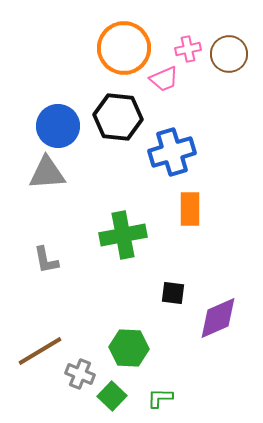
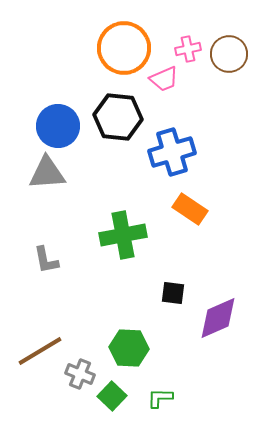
orange rectangle: rotated 56 degrees counterclockwise
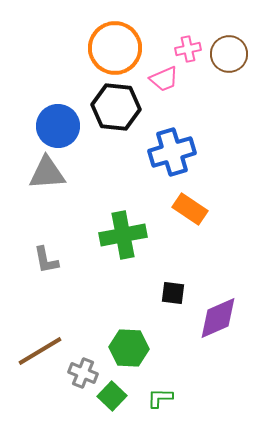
orange circle: moved 9 px left
black hexagon: moved 2 px left, 10 px up
gray cross: moved 3 px right, 1 px up
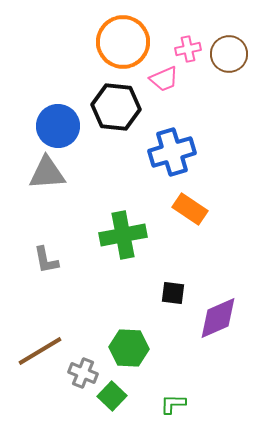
orange circle: moved 8 px right, 6 px up
green L-shape: moved 13 px right, 6 px down
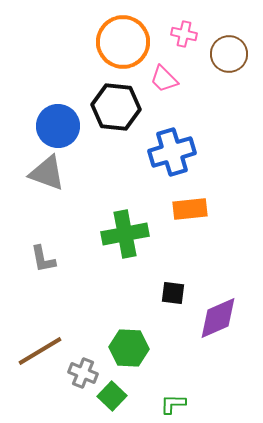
pink cross: moved 4 px left, 15 px up; rotated 25 degrees clockwise
pink trapezoid: rotated 68 degrees clockwise
gray triangle: rotated 24 degrees clockwise
orange rectangle: rotated 40 degrees counterclockwise
green cross: moved 2 px right, 1 px up
gray L-shape: moved 3 px left, 1 px up
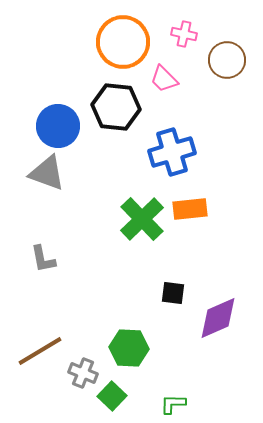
brown circle: moved 2 px left, 6 px down
green cross: moved 17 px right, 15 px up; rotated 33 degrees counterclockwise
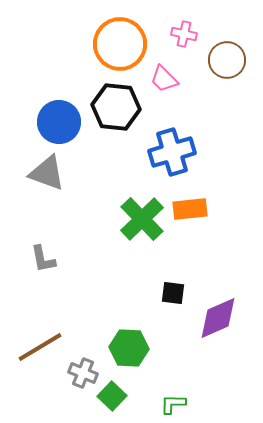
orange circle: moved 3 px left, 2 px down
blue circle: moved 1 px right, 4 px up
brown line: moved 4 px up
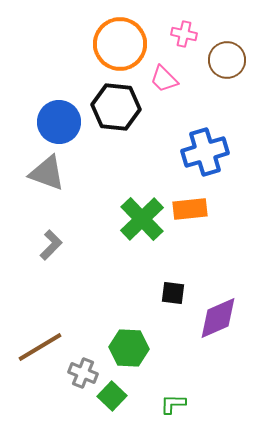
blue cross: moved 33 px right
gray L-shape: moved 8 px right, 14 px up; rotated 124 degrees counterclockwise
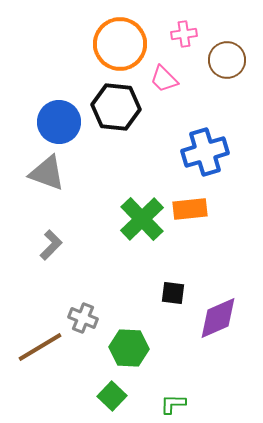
pink cross: rotated 20 degrees counterclockwise
gray cross: moved 55 px up
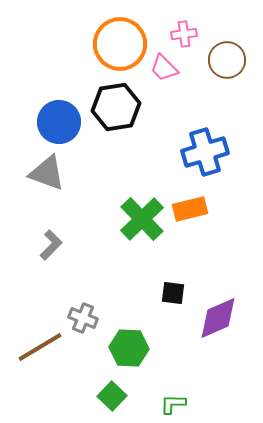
pink trapezoid: moved 11 px up
black hexagon: rotated 15 degrees counterclockwise
orange rectangle: rotated 8 degrees counterclockwise
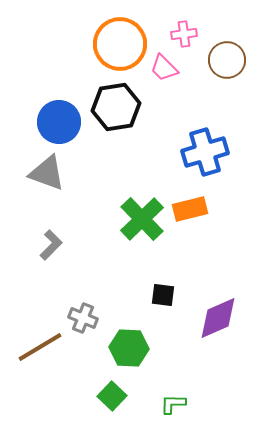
black square: moved 10 px left, 2 px down
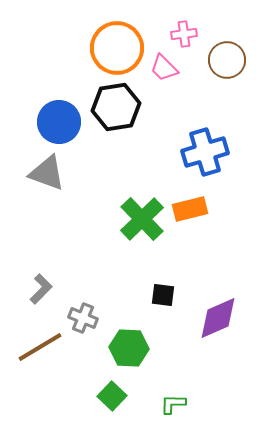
orange circle: moved 3 px left, 4 px down
gray L-shape: moved 10 px left, 44 px down
